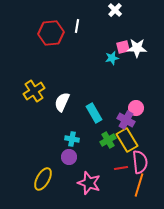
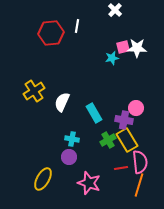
purple cross: moved 2 px left; rotated 18 degrees counterclockwise
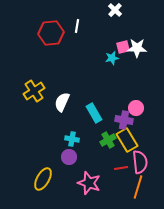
orange line: moved 1 px left, 2 px down
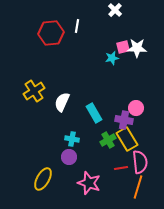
yellow rectangle: moved 1 px up
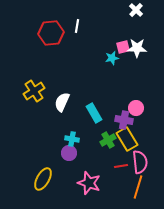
white cross: moved 21 px right
purple circle: moved 4 px up
red line: moved 2 px up
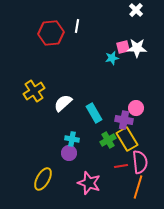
white semicircle: moved 1 px right, 1 px down; rotated 24 degrees clockwise
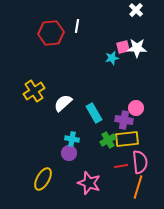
yellow rectangle: rotated 65 degrees counterclockwise
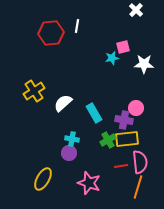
white star: moved 7 px right, 16 px down
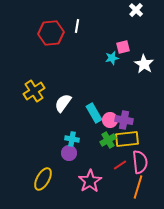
white star: rotated 30 degrees clockwise
white semicircle: rotated 12 degrees counterclockwise
pink circle: moved 26 px left, 12 px down
red line: moved 1 px left, 1 px up; rotated 24 degrees counterclockwise
pink star: moved 1 px right, 2 px up; rotated 20 degrees clockwise
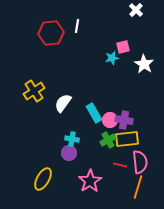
red line: rotated 48 degrees clockwise
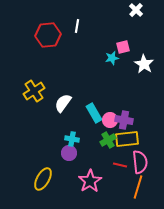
red hexagon: moved 3 px left, 2 px down
